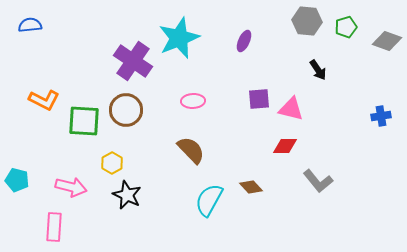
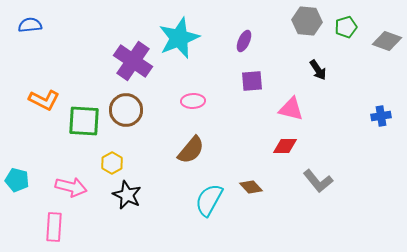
purple square: moved 7 px left, 18 px up
brown semicircle: rotated 84 degrees clockwise
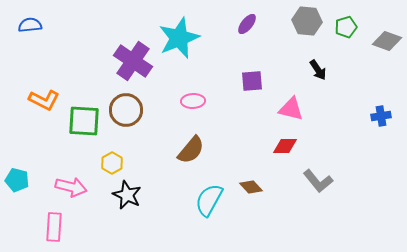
purple ellipse: moved 3 px right, 17 px up; rotated 15 degrees clockwise
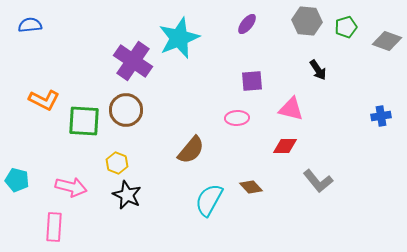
pink ellipse: moved 44 px right, 17 px down
yellow hexagon: moved 5 px right; rotated 10 degrees counterclockwise
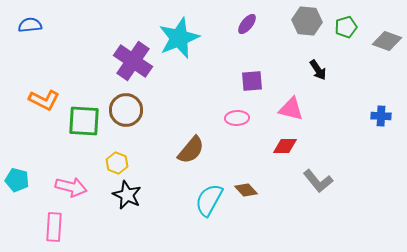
blue cross: rotated 12 degrees clockwise
brown diamond: moved 5 px left, 3 px down
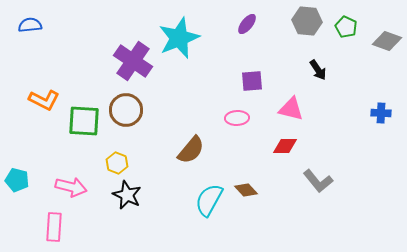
green pentagon: rotated 30 degrees counterclockwise
blue cross: moved 3 px up
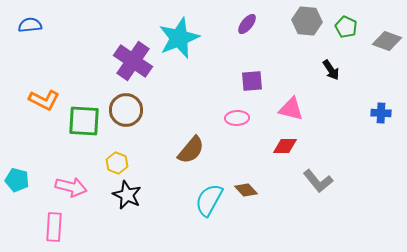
black arrow: moved 13 px right
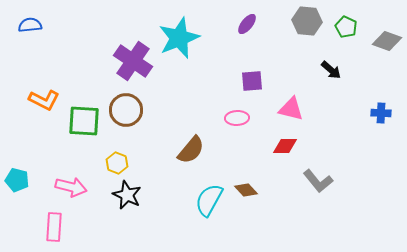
black arrow: rotated 15 degrees counterclockwise
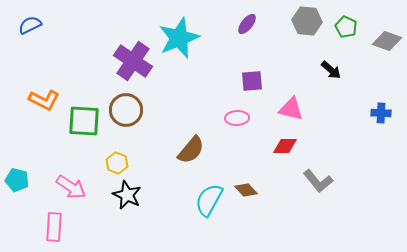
blue semicircle: rotated 20 degrees counterclockwise
pink arrow: rotated 20 degrees clockwise
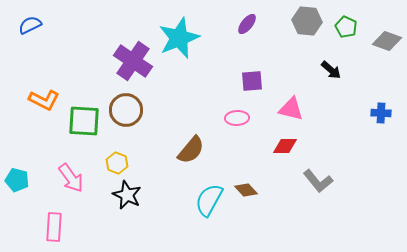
pink arrow: moved 9 px up; rotated 20 degrees clockwise
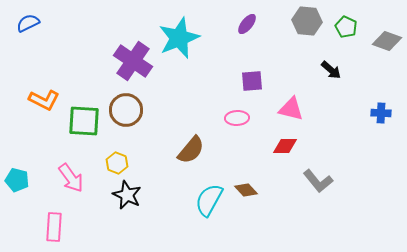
blue semicircle: moved 2 px left, 2 px up
